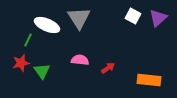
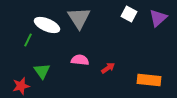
white square: moved 4 px left, 2 px up
red star: moved 23 px down
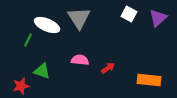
green triangle: rotated 36 degrees counterclockwise
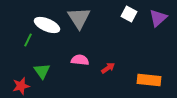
green triangle: rotated 36 degrees clockwise
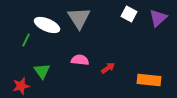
green line: moved 2 px left
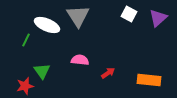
gray triangle: moved 1 px left, 2 px up
red arrow: moved 5 px down
red star: moved 4 px right
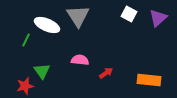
red arrow: moved 2 px left
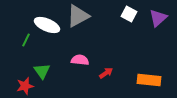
gray triangle: rotated 35 degrees clockwise
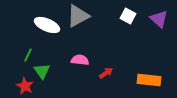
white square: moved 1 px left, 2 px down
purple triangle: moved 1 px right, 1 px down; rotated 36 degrees counterclockwise
green line: moved 2 px right, 15 px down
red star: rotated 30 degrees counterclockwise
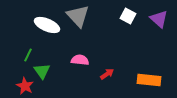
gray triangle: rotated 45 degrees counterclockwise
red arrow: moved 1 px right, 1 px down
